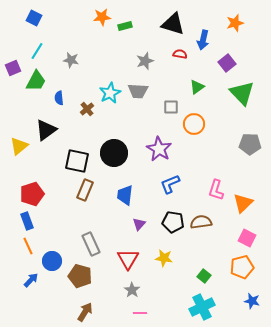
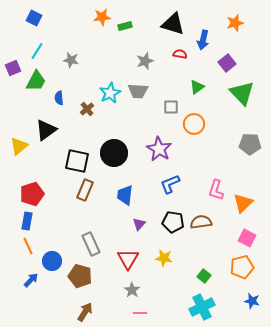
blue rectangle at (27, 221): rotated 30 degrees clockwise
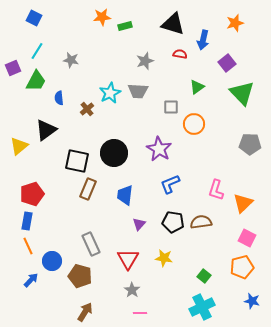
brown rectangle at (85, 190): moved 3 px right, 1 px up
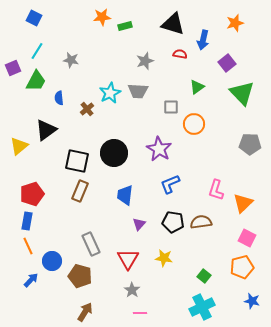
brown rectangle at (88, 189): moved 8 px left, 2 px down
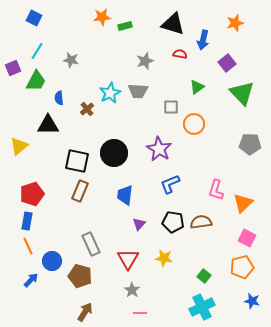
black triangle at (46, 130): moved 2 px right, 5 px up; rotated 35 degrees clockwise
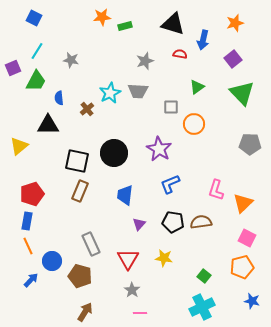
purple square at (227, 63): moved 6 px right, 4 px up
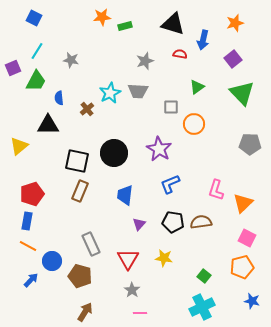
orange line at (28, 246): rotated 36 degrees counterclockwise
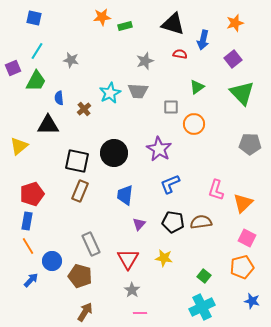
blue square at (34, 18): rotated 14 degrees counterclockwise
brown cross at (87, 109): moved 3 px left
orange line at (28, 246): rotated 30 degrees clockwise
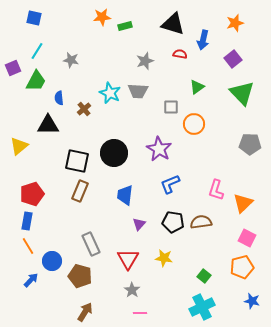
cyan star at (110, 93): rotated 20 degrees counterclockwise
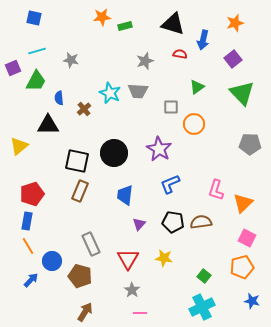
cyan line at (37, 51): rotated 42 degrees clockwise
